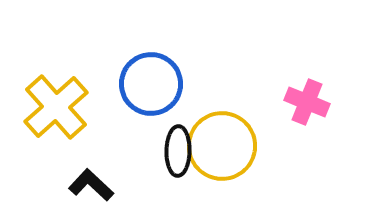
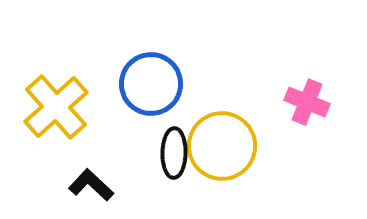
black ellipse: moved 4 px left, 2 px down
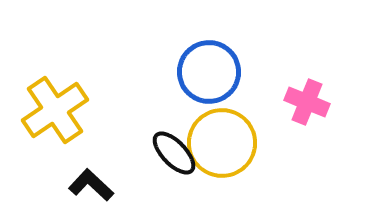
blue circle: moved 58 px right, 12 px up
yellow cross: moved 1 px left, 3 px down; rotated 8 degrees clockwise
yellow circle: moved 3 px up
black ellipse: rotated 45 degrees counterclockwise
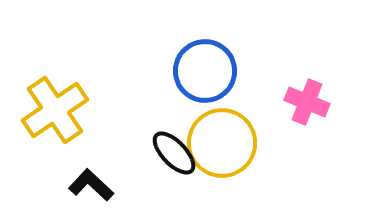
blue circle: moved 4 px left, 1 px up
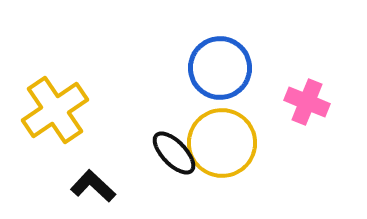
blue circle: moved 15 px right, 3 px up
black L-shape: moved 2 px right, 1 px down
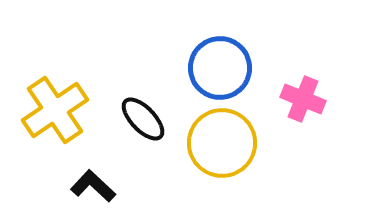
pink cross: moved 4 px left, 3 px up
black ellipse: moved 31 px left, 34 px up
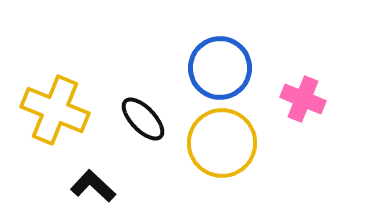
yellow cross: rotated 34 degrees counterclockwise
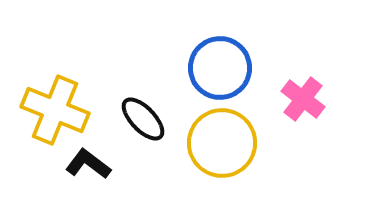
pink cross: rotated 15 degrees clockwise
black L-shape: moved 5 px left, 22 px up; rotated 6 degrees counterclockwise
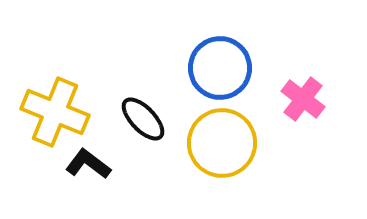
yellow cross: moved 2 px down
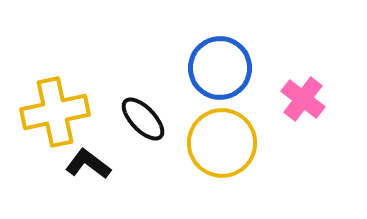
yellow cross: rotated 34 degrees counterclockwise
